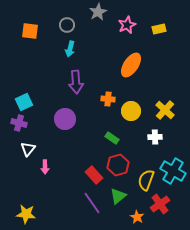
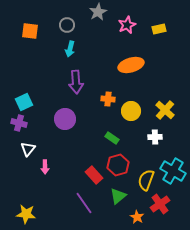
orange ellipse: rotated 40 degrees clockwise
purple line: moved 8 px left
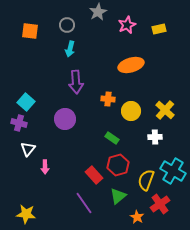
cyan square: moved 2 px right; rotated 24 degrees counterclockwise
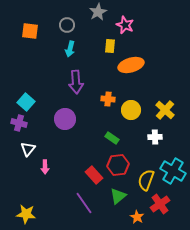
pink star: moved 2 px left; rotated 24 degrees counterclockwise
yellow rectangle: moved 49 px left, 17 px down; rotated 72 degrees counterclockwise
yellow circle: moved 1 px up
red hexagon: rotated 10 degrees clockwise
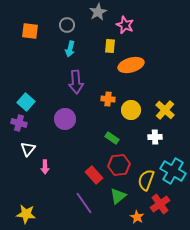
red hexagon: moved 1 px right
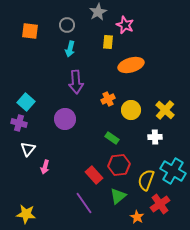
yellow rectangle: moved 2 px left, 4 px up
orange cross: rotated 32 degrees counterclockwise
pink arrow: rotated 16 degrees clockwise
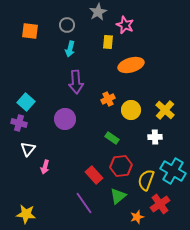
red hexagon: moved 2 px right, 1 px down
orange star: rotated 24 degrees clockwise
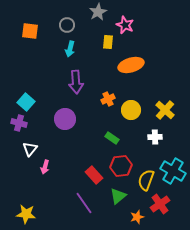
white triangle: moved 2 px right
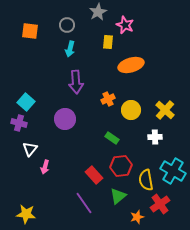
yellow semicircle: rotated 30 degrees counterclockwise
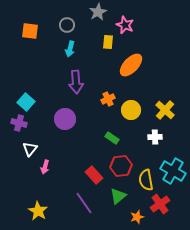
orange ellipse: rotated 30 degrees counterclockwise
yellow star: moved 12 px right, 3 px up; rotated 24 degrees clockwise
